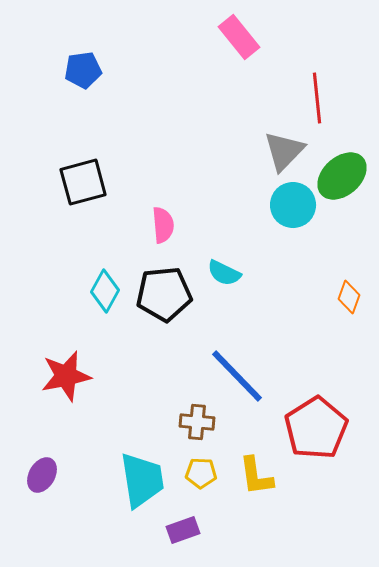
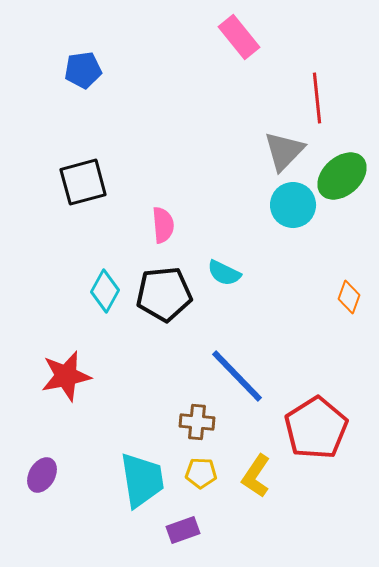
yellow L-shape: rotated 42 degrees clockwise
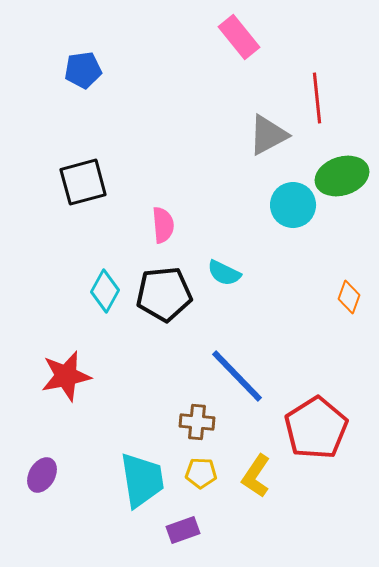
gray triangle: moved 16 px left, 16 px up; rotated 18 degrees clockwise
green ellipse: rotated 24 degrees clockwise
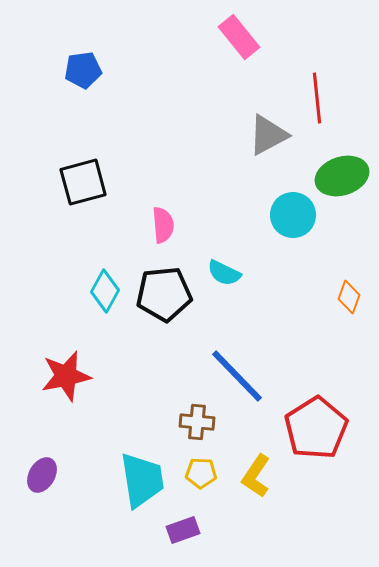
cyan circle: moved 10 px down
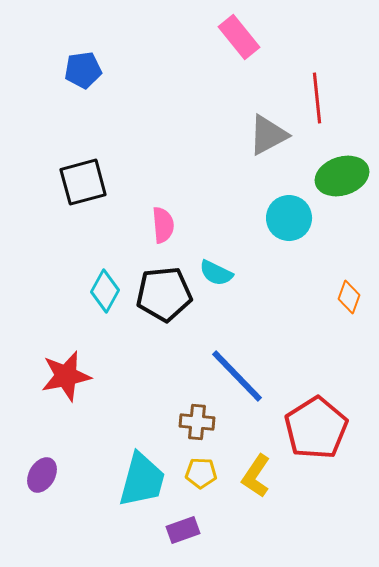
cyan circle: moved 4 px left, 3 px down
cyan semicircle: moved 8 px left
cyan trapezoid: rotated 24 degrees clockwise
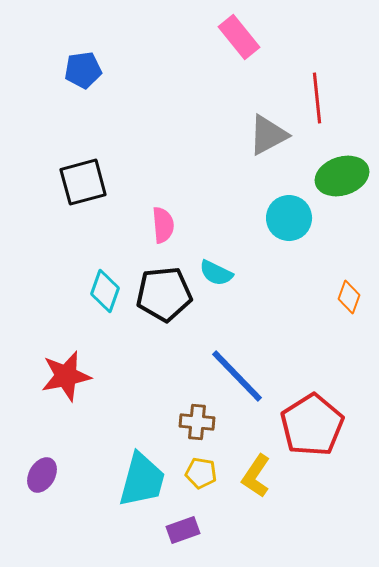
cyan diamond: rotated 9 degrees counterclockwise
red pentagon: moved 4 px left, 3 px up
yellow pentagon: rotated 8 degrees clockwise
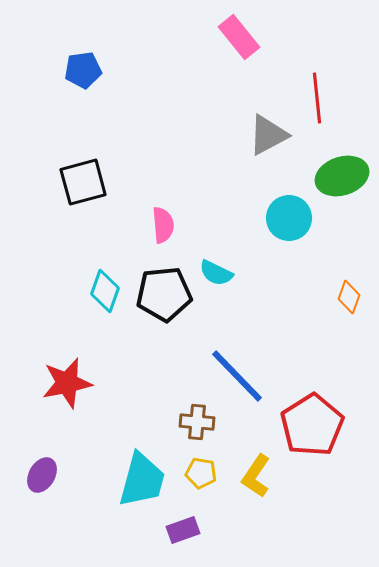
red star: moved 1 px right, 7 px down
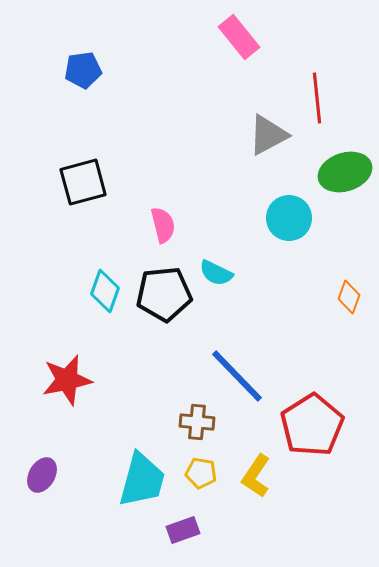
green ellipse: moved 3 px right, 4 px up
pink semicircle: rotated 9 degrees counterclockwise
red star: moved 3 px up
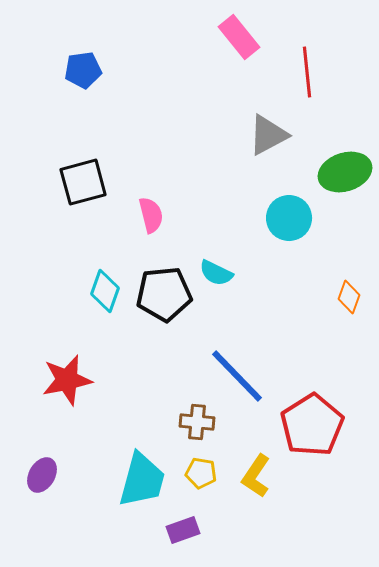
red line: moved 10 px left, 26 px up
pink semicircle: moved 12 px left, 10 px up
